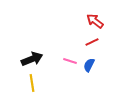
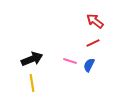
red line: moved 1 px right, 1 px down
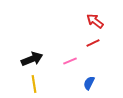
pink line: rotated 40 degrees counterclockwise
blue semicircle: moved 18 px down
yellow line: moved 2 px right, 1 px down
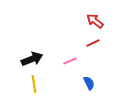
blue semicircle: rotated 128 degrees clockwise
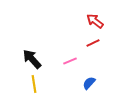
black arrow: rotated 110 degrees counterclockwise
blue semicircle: rotated 112 degrees counterclockwise
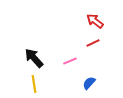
black arrow: moved 2 px right, 1 px up
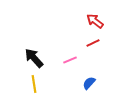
pink line: moved 1 px up
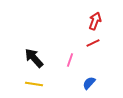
red arrow: rotated 72 degrees clockwise
pink line: rotated 48 degrees counterclockwise
yellow line: rotated 72 degrees counterclockwise
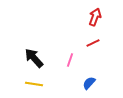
red arrow: moved 4 px up
